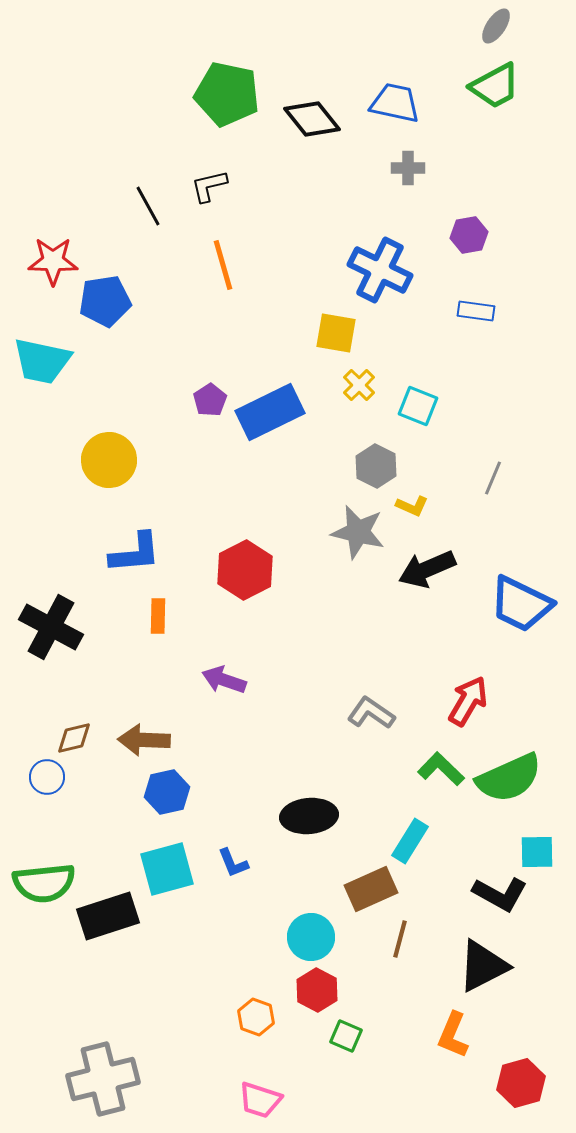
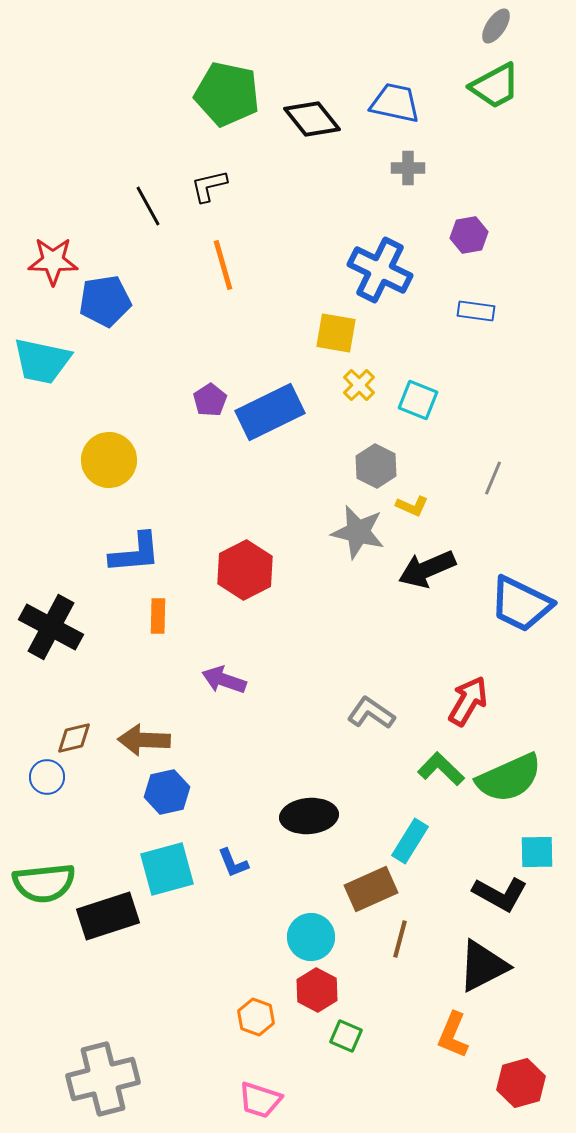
cyan square at (418, 406): moved 6 px up
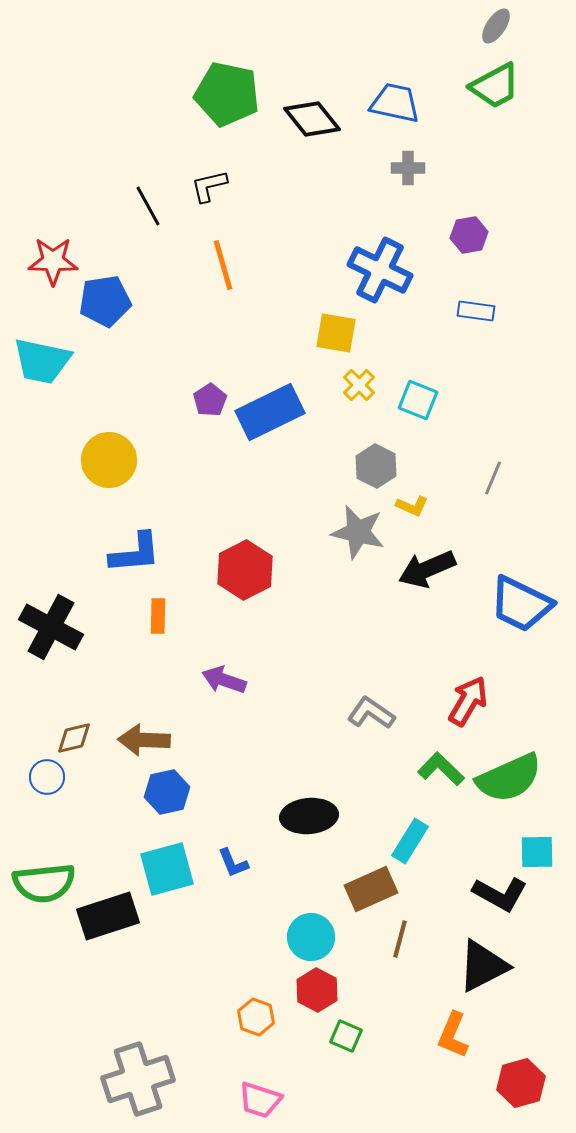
gray cross at (103, 1079): moved 35 px right; rotated 4 degrees counterclockwise
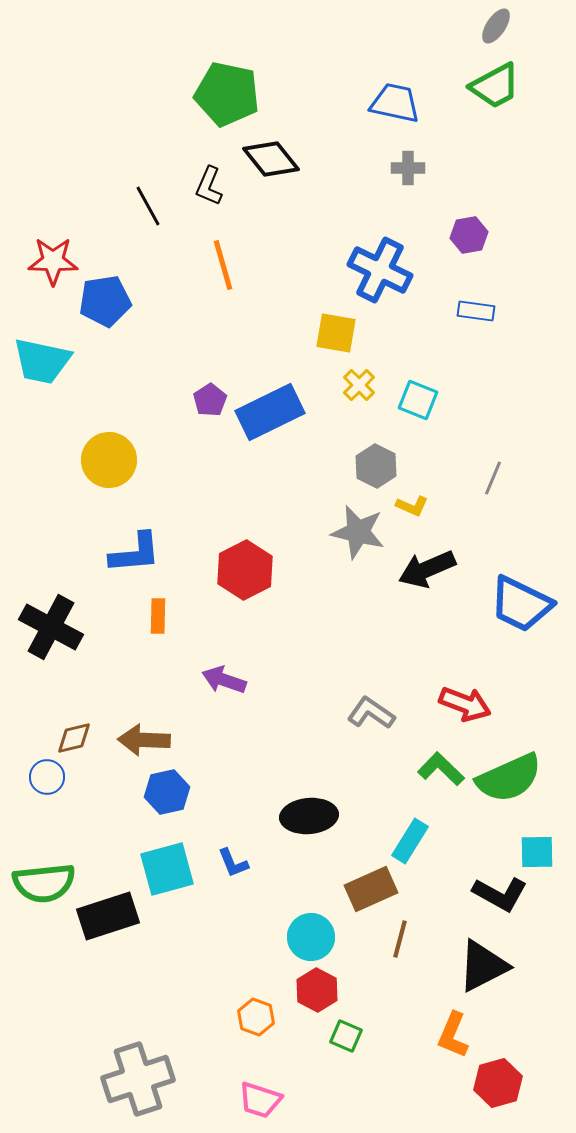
black diamond at (312, 119): moved 41 px left, 40 px down
black L-shape at (209, 186): rotated 54 degrees counterclockwise
red arrow at (468, 701): moved 3 px left, 3 px down; rotated 81 degrees clockwise
red hexagon at (521, 1083): moved 23 px left
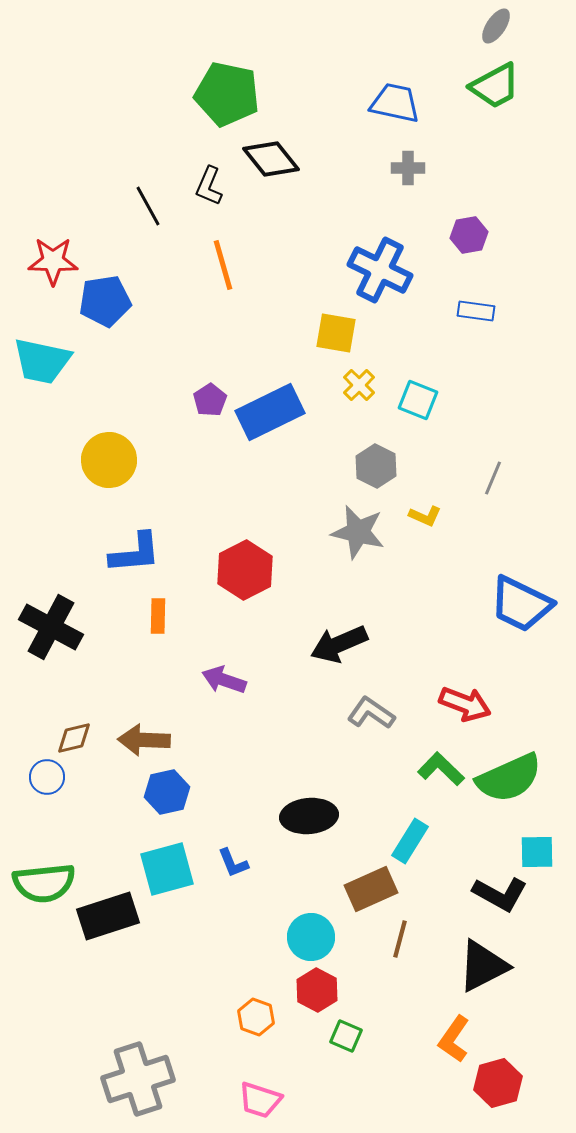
yellow L-shape at (412, 506): moved 13 px right, 10 px down
black arrow at (427, 569): moved 88 px left, 75 px down
orange L-shape at (453, 1035): moved 1 px right, 4 px down; rotated 12 degrees clockwise
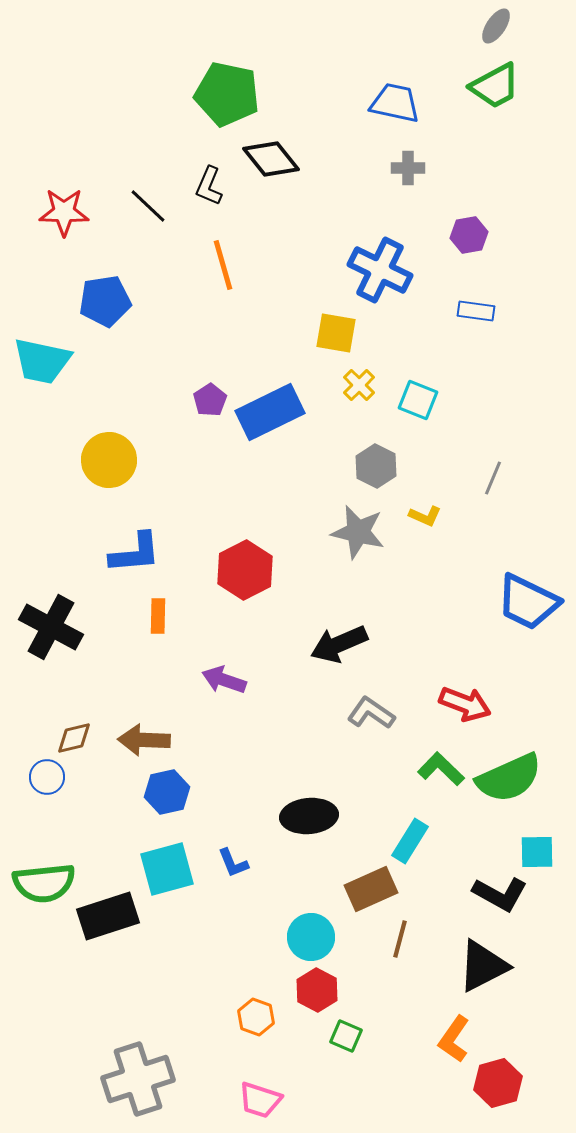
black line at (148, 206): rotated 18 degrees counterclockwise
red star at (53, 261): moved 11 px right, 49 px up
blue trapezoid at (521, 604): moved 7 px right, 2 px up
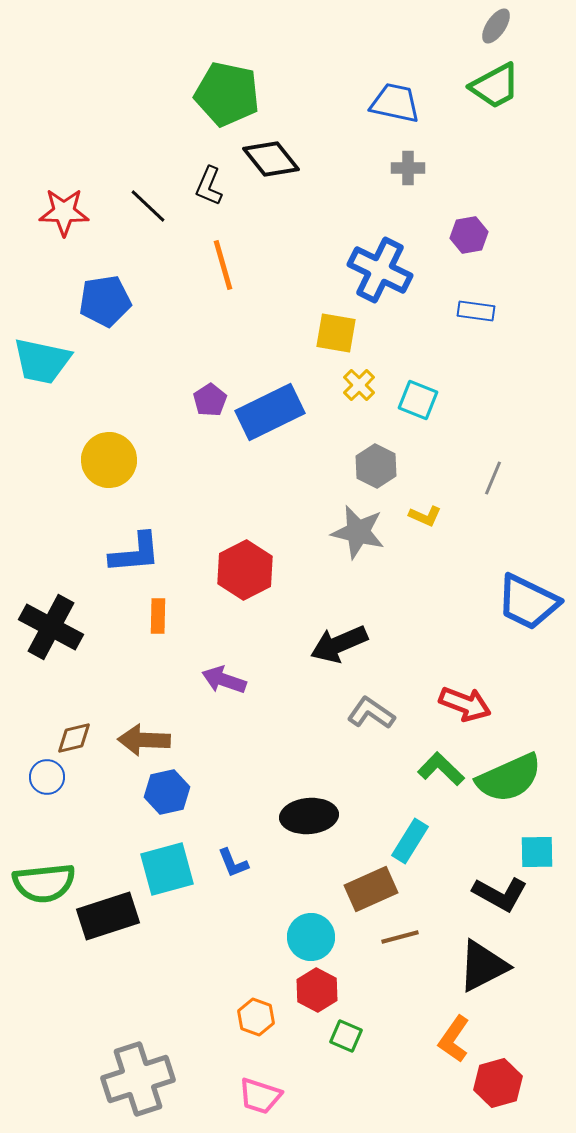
brown line at (400, 939): moved 2 px up; rotated 60 degrees clockwise
pink trapezoid at (260, 1100): moved 4 px up
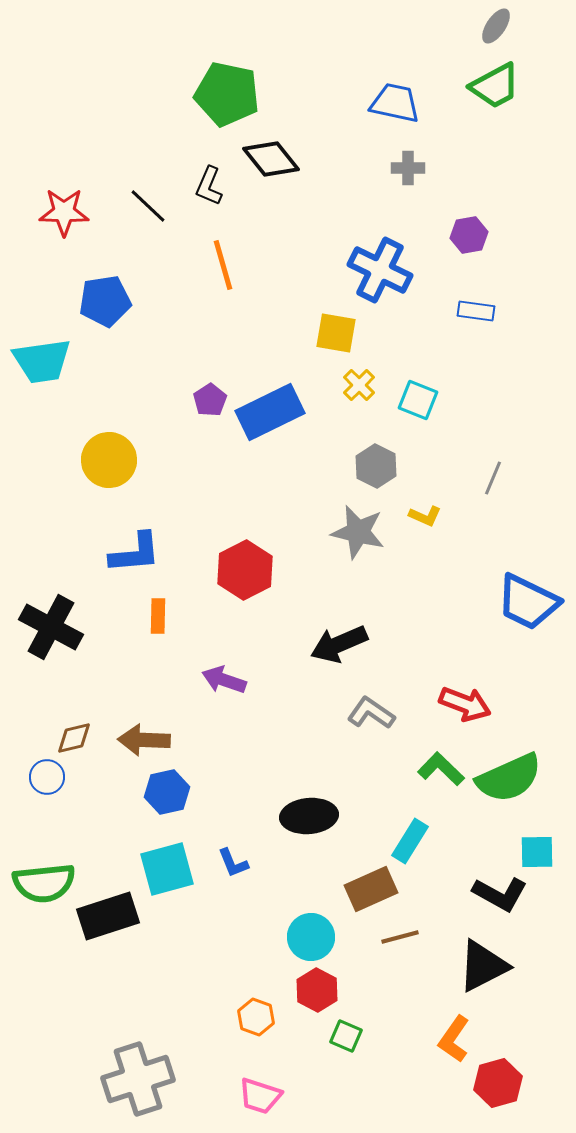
cyan trapezoid at (42, 361): rotated 20 degrees counterclockwise
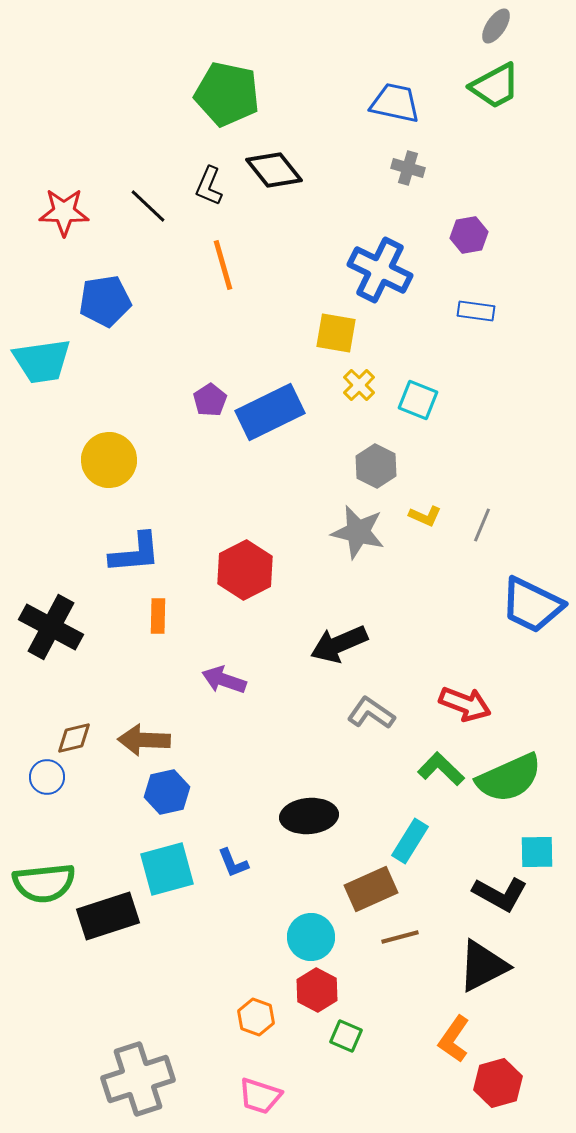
black diamond at (271, 159): moved 3 px right, 11 px down
gray cross at (408, 168): rotated 16 degrees clockwise
gray line at (493, 478): moved 11 px left, 47 px down
blue trapezoid at (528, 602): moved 4 px right, 3 px down
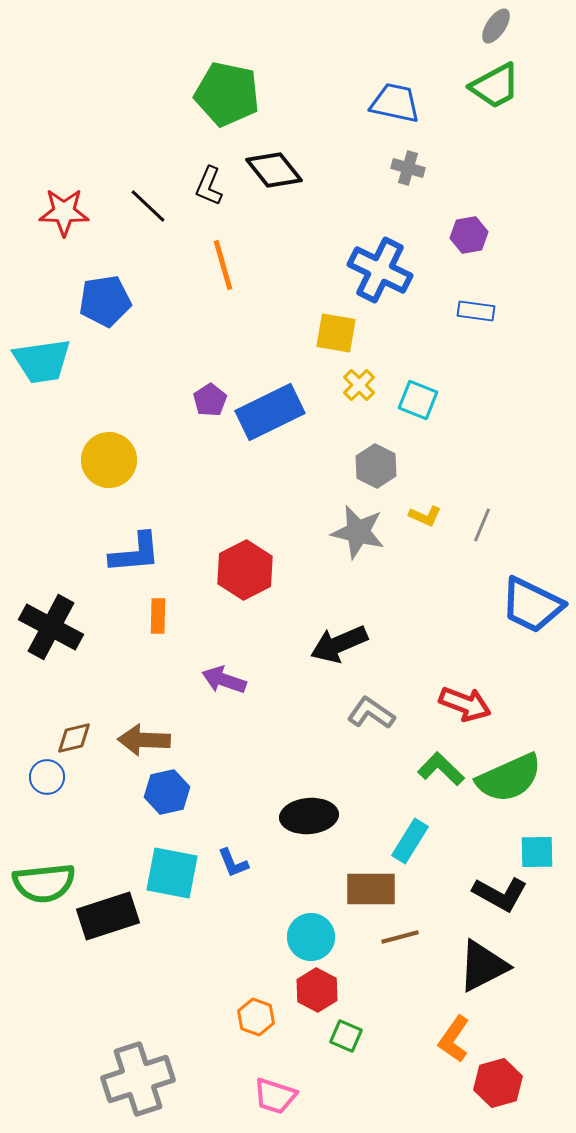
cyan square at (167, 869): moved 5 px right, 4 px down; rotated 26 degrees clockwise
brown rectangle at (371, 889): rotated 24 degrees clockwise
pink trapezoid at (260, 1096): moved 15 px right
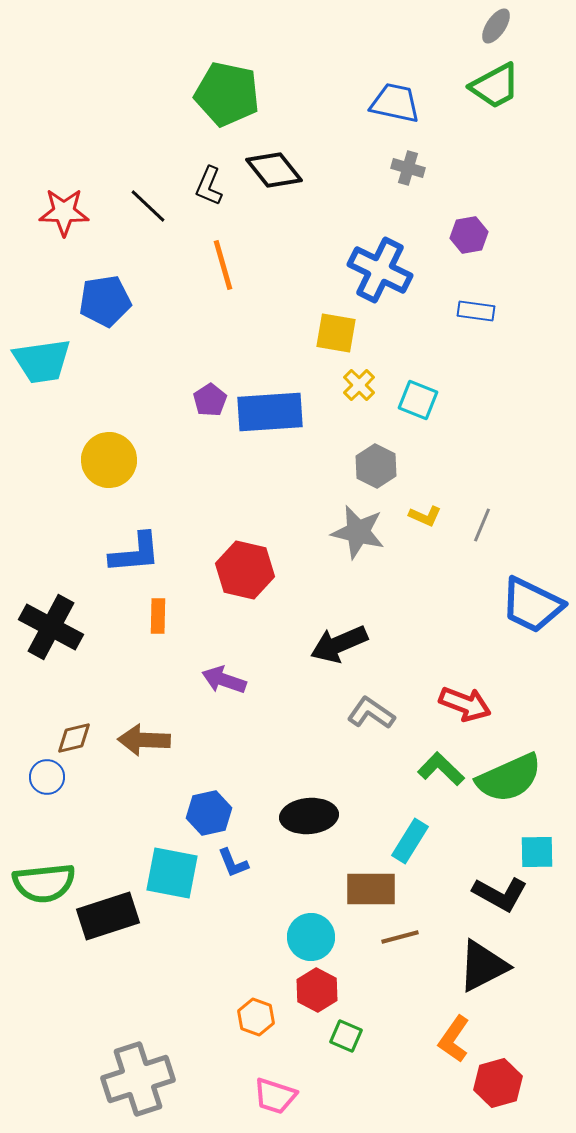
blue rectangle at (270, 412): rotated 22 degrees clockwise
red hexagon at (245, 570): rotated 20 degrees counterclockwise
blue hexagon at (167, 792): moved 42 px right, 21 px down
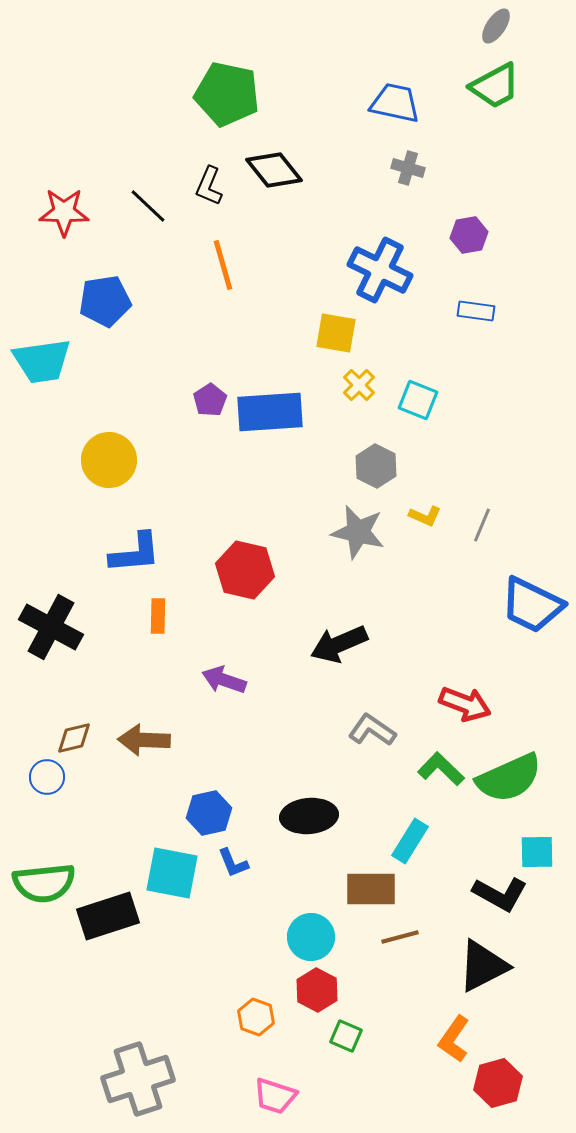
gray L-shape at (371, 713): moved 1 px right, 17 px down
